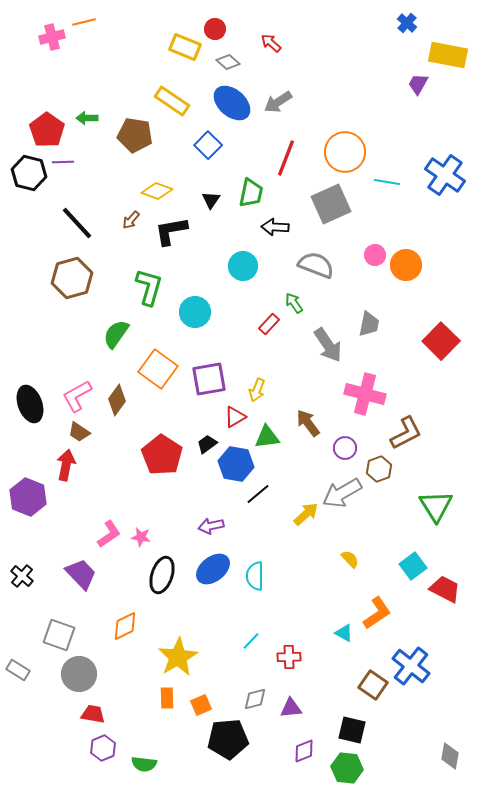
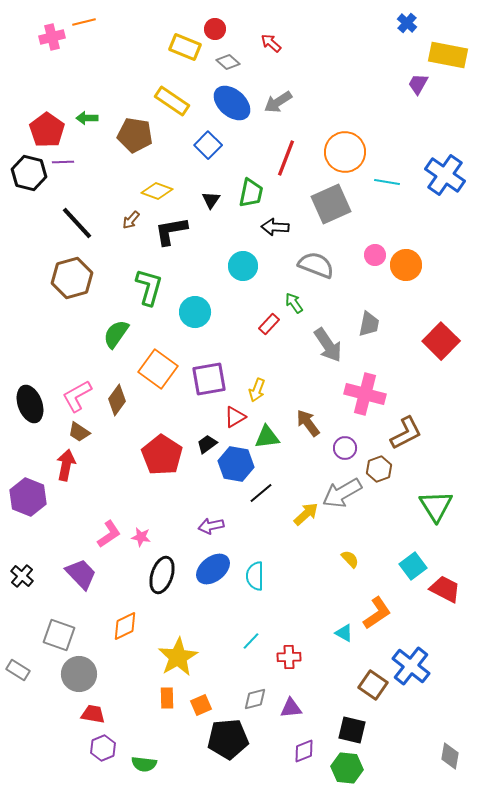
black line at (258, 494): moved 3 px right, 1 px up
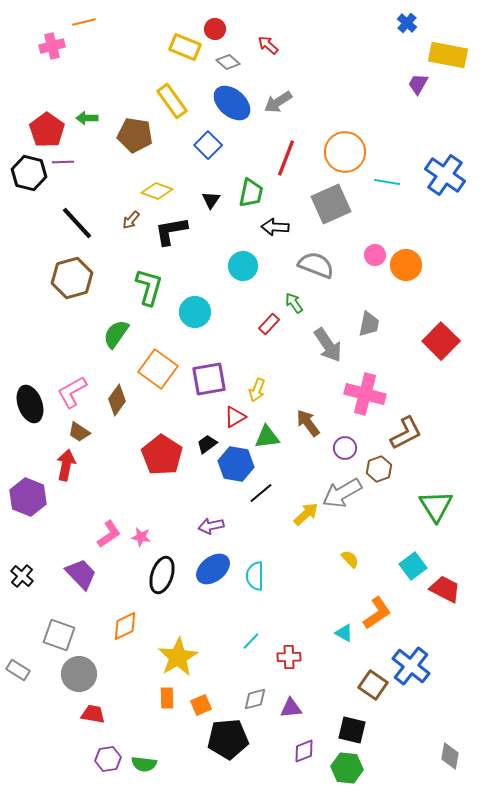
pink cross at (52, 37): moved 9 px down
red arrow at (271, 43): moved 3 px left, 2 px down
yellow rectangle at (172, 101): rotated 20 degrees clockwise
pink L-shape at (77, 396): moved 5 px left, 4 px up
purple hexagon at (103, 748): moved 5 px right, 11 px down; rotated 15 degrees clockwise
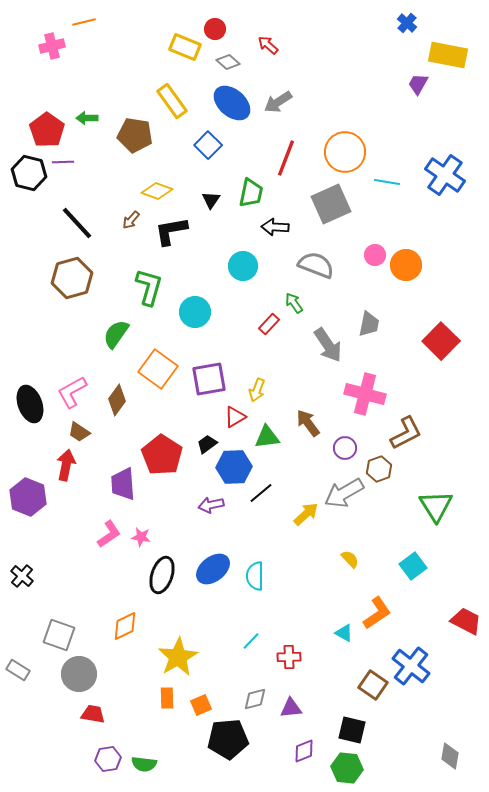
blue hexagon at (236, 464): moved 2 px left, 3 px down; rotated 12 degrees counterclockwise
gray arrow at (342, 493): moved 2 px right
purple arrow at (211, 526): moved 21 px up
purple trapezoid at (81, 574): moved 42 px right, 90 px up; rotated 140 degrees counterclockwise
red trapezoid at (445, 589): moved 21 px right, 32 px down
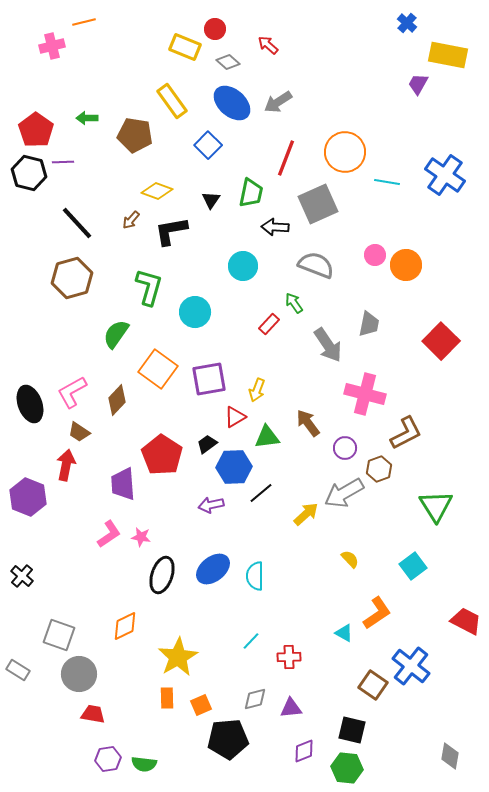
red pentagon at (47, 130): moved 11 px left
gray square at (331, 204): moved 13 px left
brown diamond at (117, 400): rotated 8 degrees clockwise
